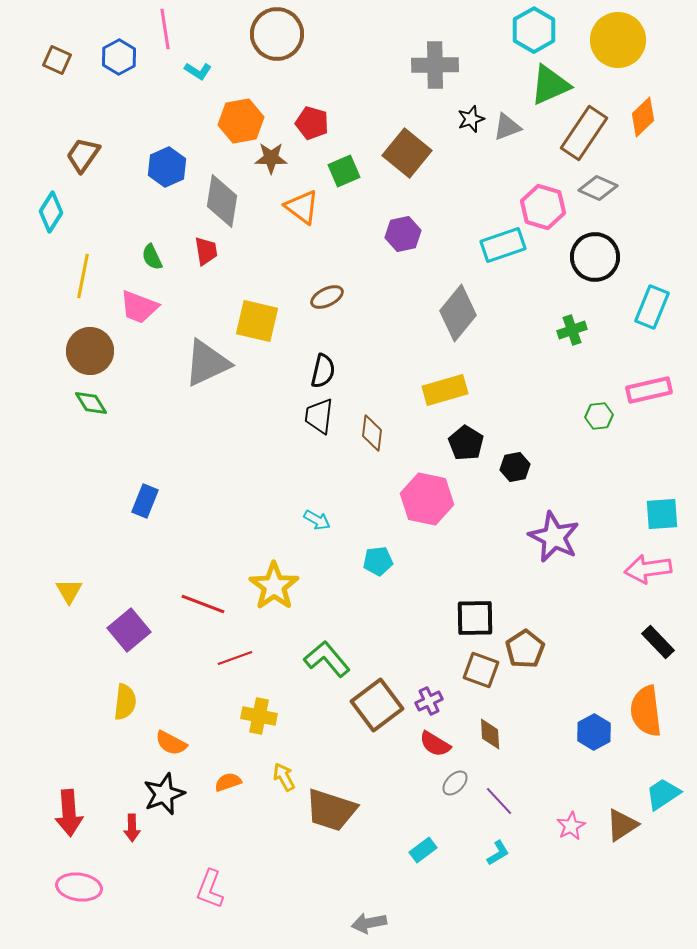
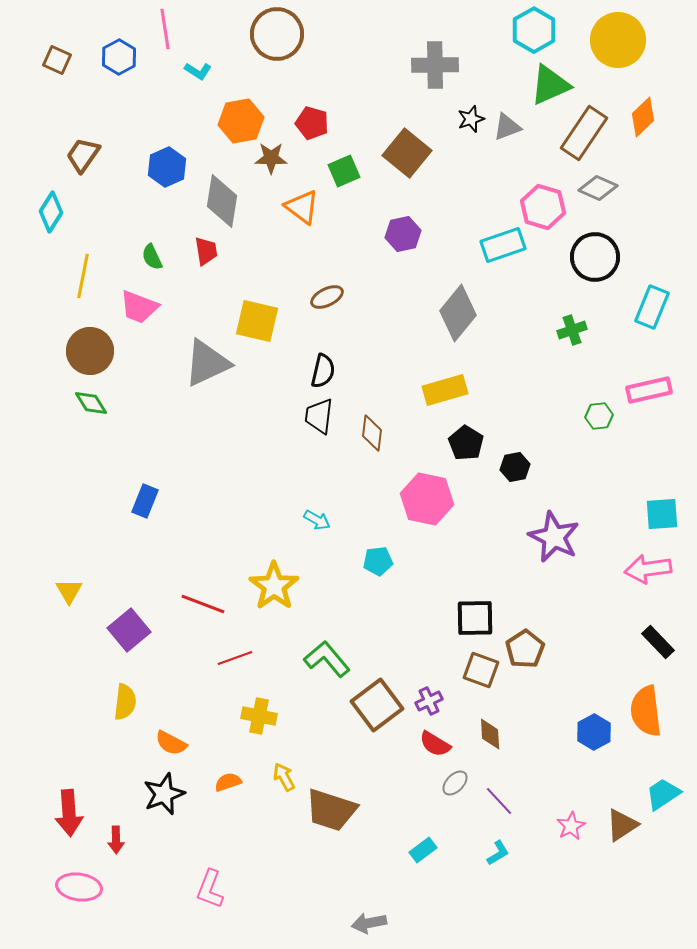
red arrow at (132, 828): moved 16 px left, 12 px down
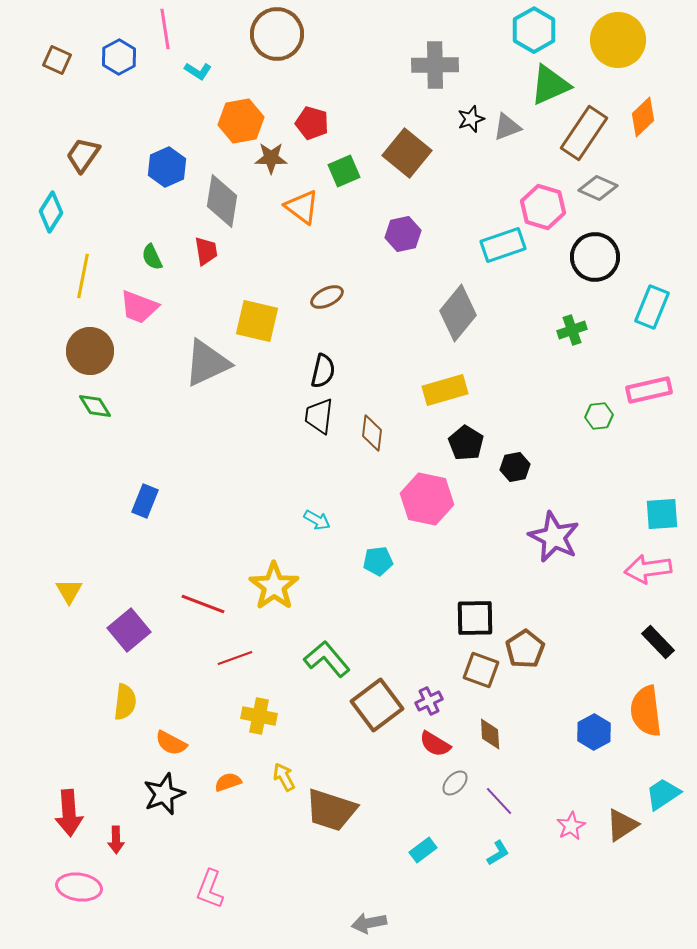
green diamond at (91, 403): moved 4 px right, 3 px down
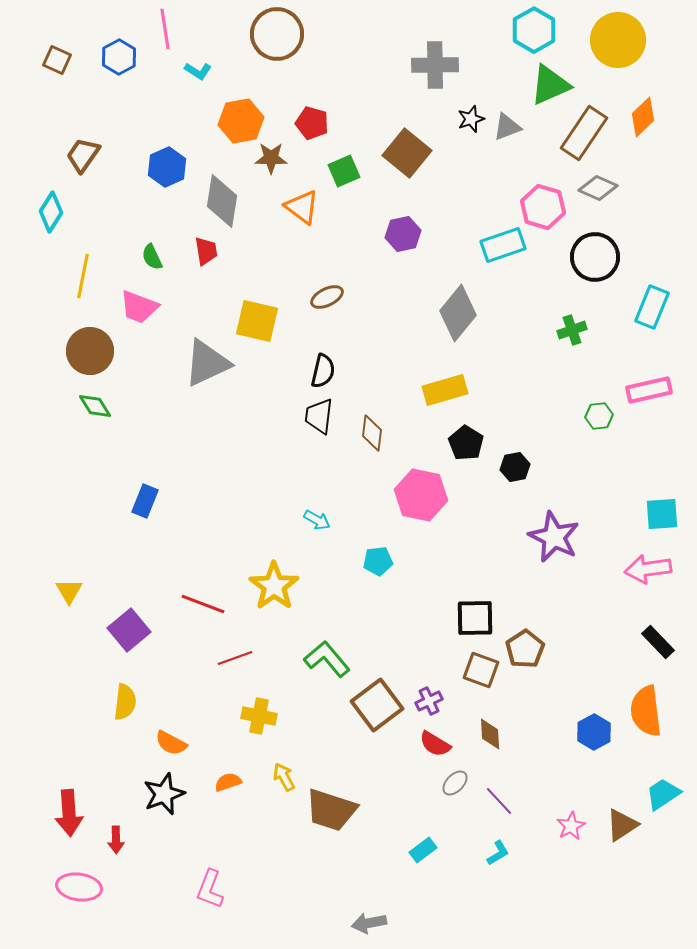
pink hexagon at (427, 499): moved 6 px left, 4 px up
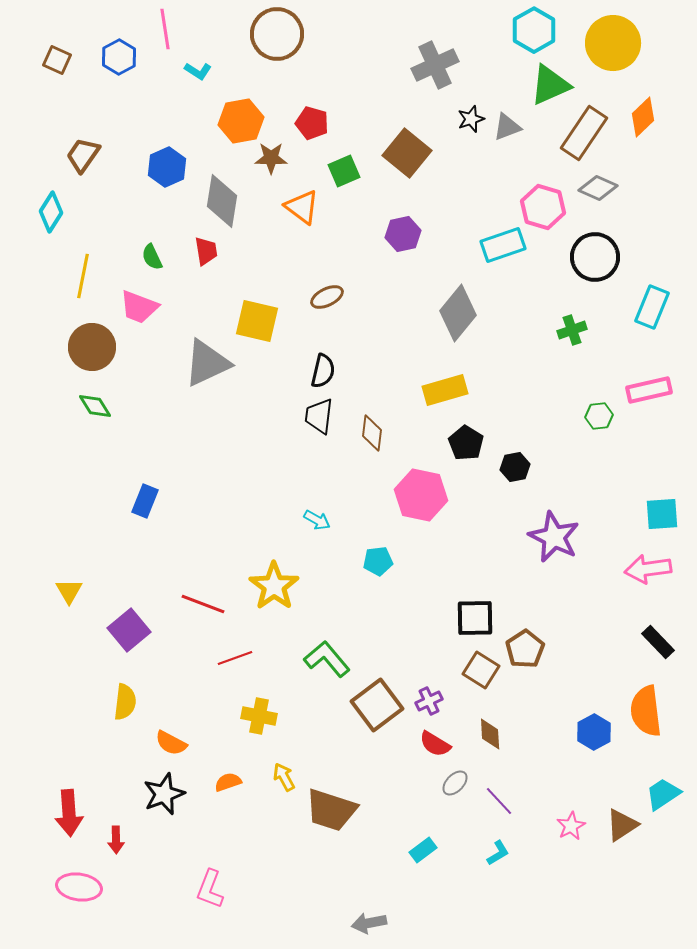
yellow circle at (618, 40): moved 5 px left, 3 px down
gray cross at (435, 65): rotated 24 degrees counterclockwise
brown circle at (90, 351): moved 2 px right, 4 px up
brown square at (481, 670): rotated 12 degrees clockwise
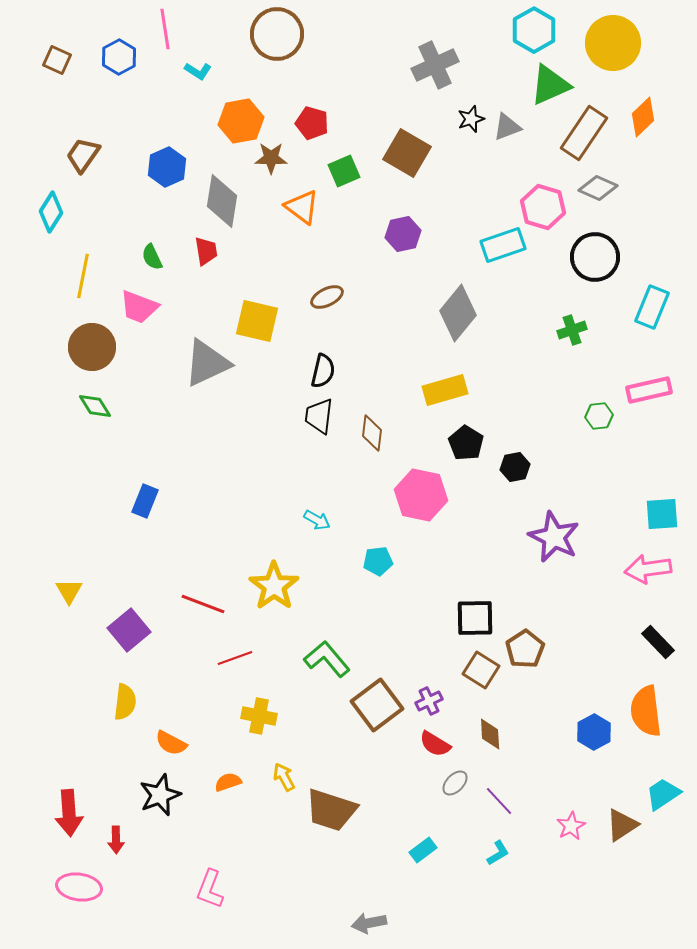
brown square at (407, 153): rotated 9 degrees counterclockwise
black star at (164, 794): moved 4 px left, 1 px down
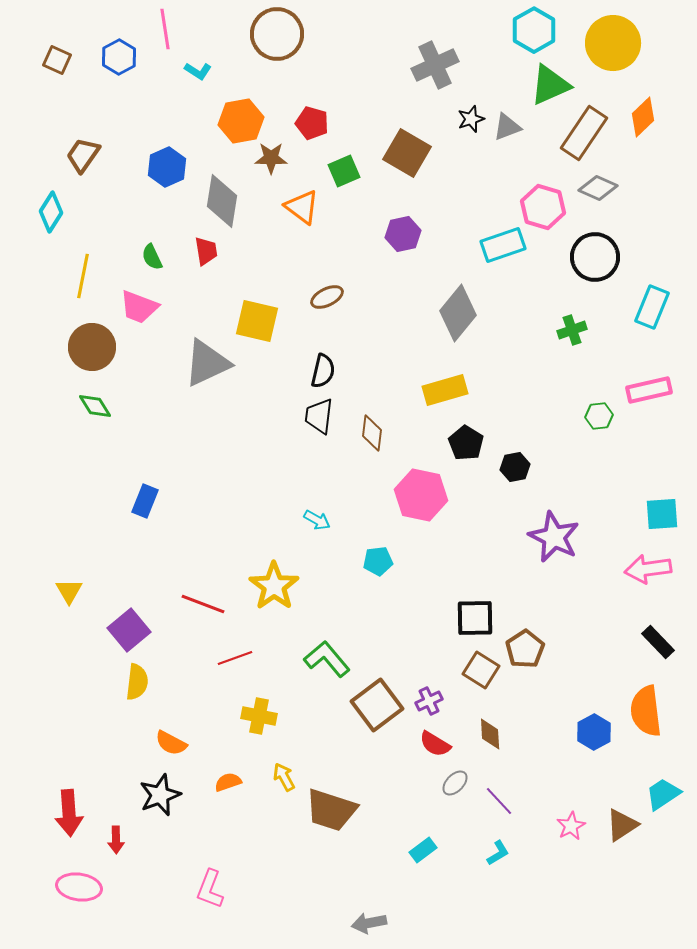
yellow semicircle at (125, 702): moved 12 px right, 20 px up
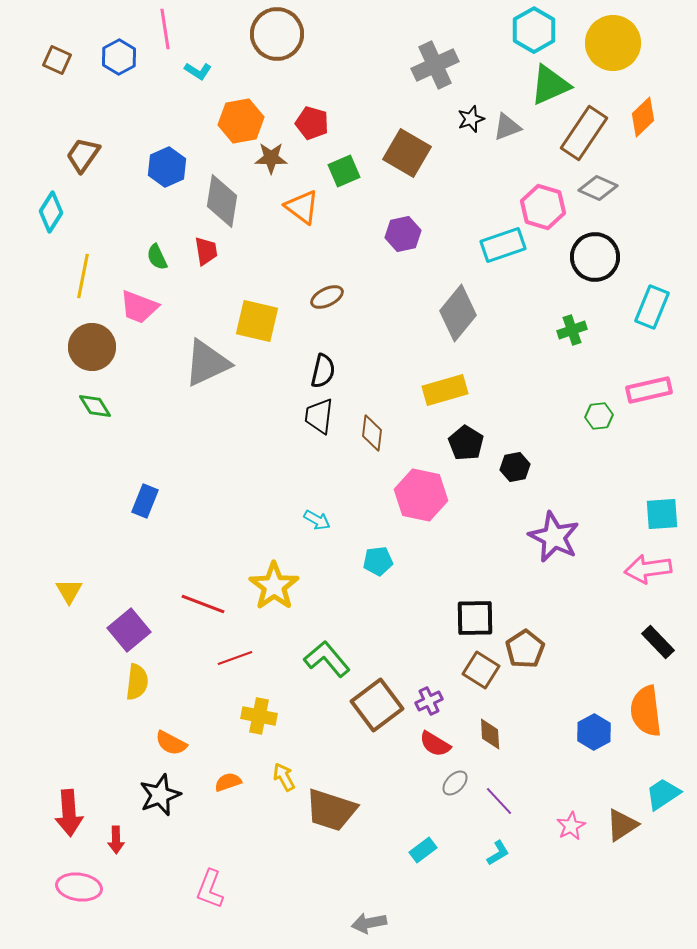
green semicircle at (152, 257): moved 5 px right
